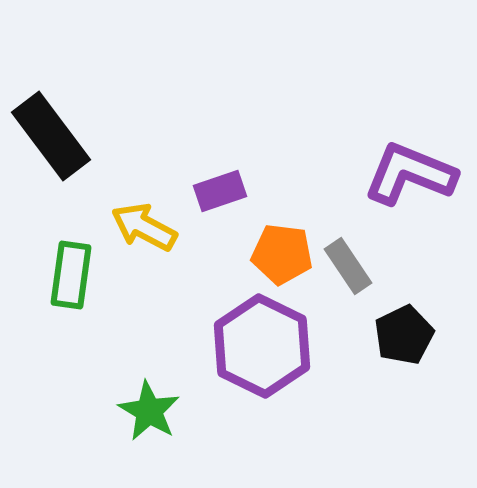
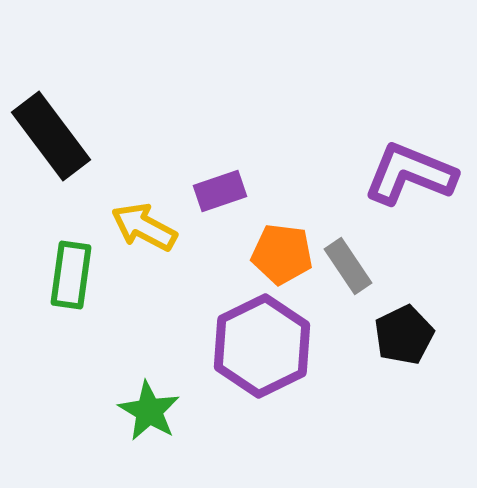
purple hexagon: rotated 8 degrees clockwise
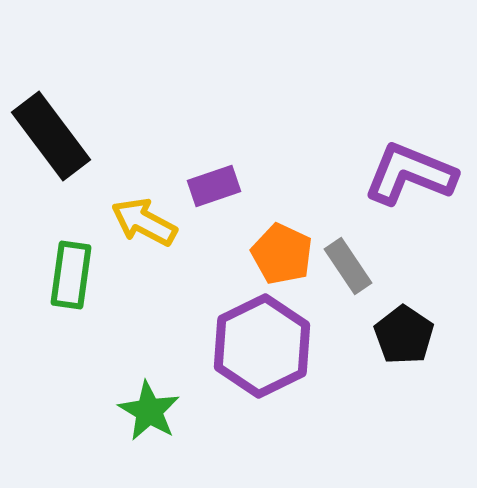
purple rectangle: moved 6 px left, 5 px up
yellow arrow: moved 5 px up
orange pentagon: rotated 18 degrees clockwise
black pentagon: rotated 12 degrees counterclockwise
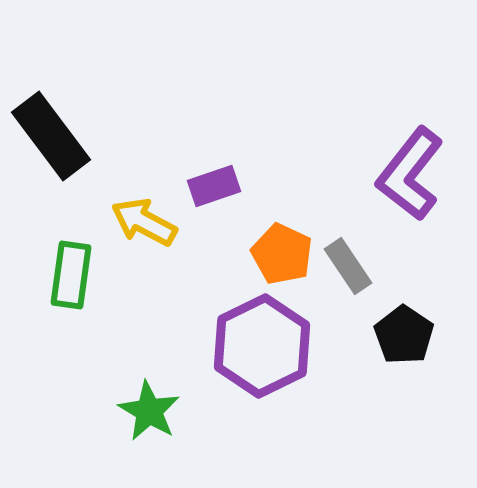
purple L-shape: rotated 74 degrees counterclockwise
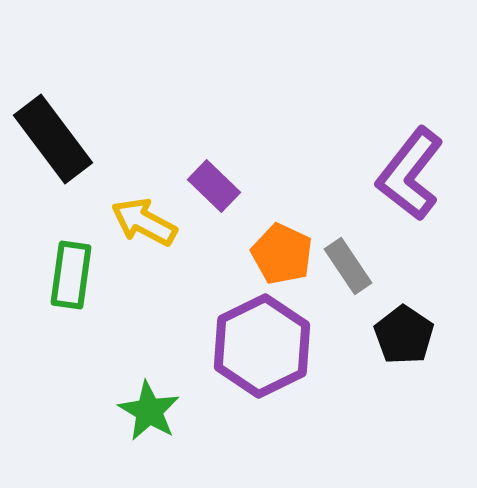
black rectangle: moved 2 px right, 3 px down
purple rectangle: rotated 63 degrees clockwise
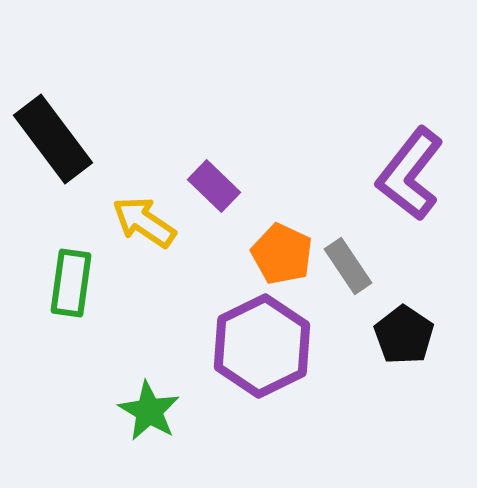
yellow arrow: rotated 6 degrees clockwise
green rectangle: moved 8 px down
